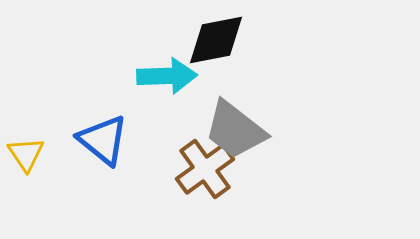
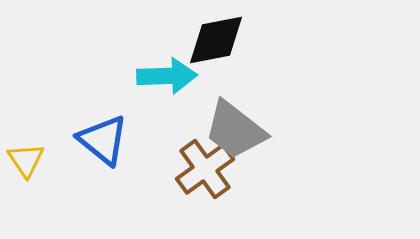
yellow triangle: moved 6 px down
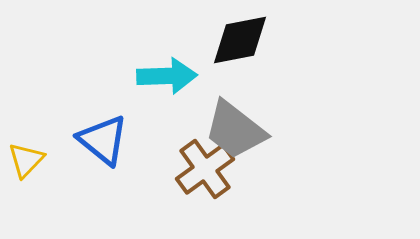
black diamond: moved 24 px right
yellow triangle: rotated 18 degrees clockwise
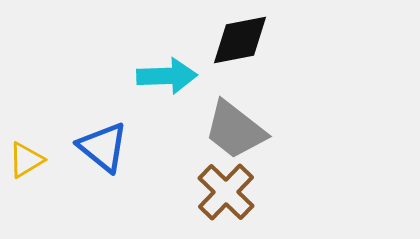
blue triangle: moved 7 px down
yellow triangle: rotated 15 degrees clockwise
brown cross: moved 21 px right, 23 px down; rotated 10 degrees counterclockwise
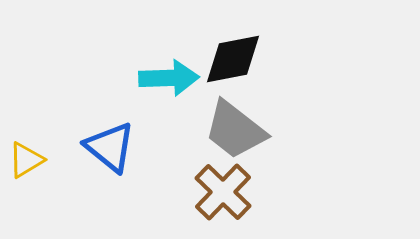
black diamond: moved 7 px left, 19 px down
cyan arrow: moved 2 px right, 2 px down
blue triangle: moved 7 px right
brown cross: moved 3 px left
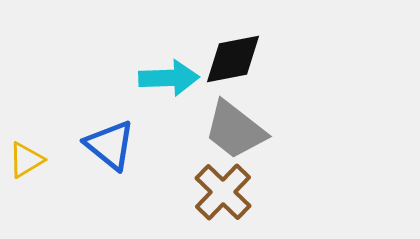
blue triangle: moved 2 px up
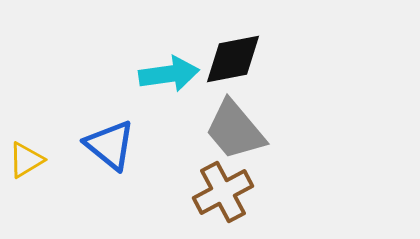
cyan arrow: moved 4 px up; rotated 6 degrees counterclockwise
gray trapezoid: rotated 12 degrees clockwise
brown cross: rotated 18 degrees clockwise
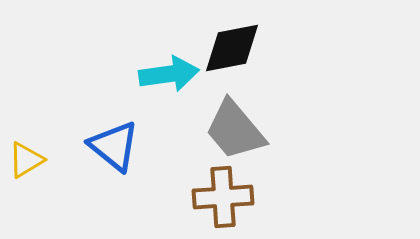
black diamond: moved 1 px left, 11 px up
blue triangle: moved 4 px right, 1 px down
brown cross: moved 5 px down; rotated 24 degrees clockwise
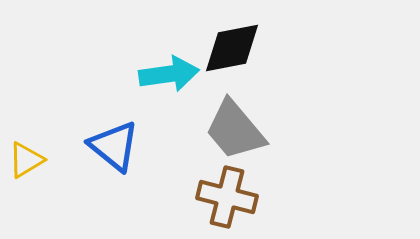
brown cross: moved 4 px right; rotated 18 degrees clockwise
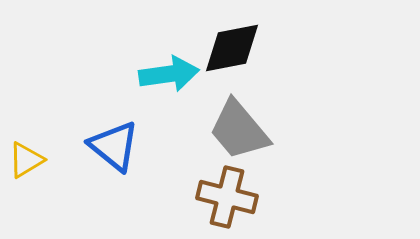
gray trapezoid: moved 4 px right
